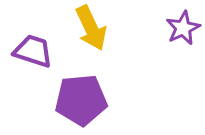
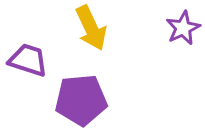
purple trapezoid: moved 5 px left, 9 px down
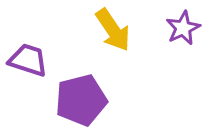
yellow arrow: moved 22 px right, 2 px down; rotated 9 degrees counterclockwise
purple pentagon: rotated 9 degrees counterclockwise
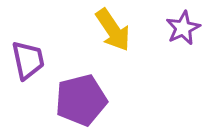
purple trapezoid: rotated 60 degrees clockwise
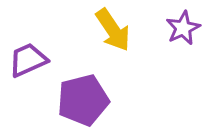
purple trapezoid: rotated 102 degrees counterclockwise
purple pentagon: moved 2 px right
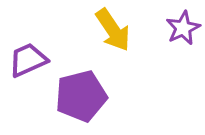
purple pentagon: moved 2 px left, 4 px up
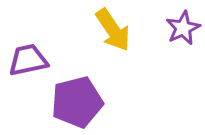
purple trapezoid: rotated 12 degrees clockwise
purple pentagon: moved 4 px left, 6 px down
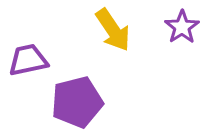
purple star: moved 1 px left, 1 px up; rotated 8 degrees counterclockwise
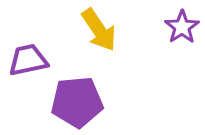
yellow arrow: moved 14 px left
purple pentagon: rotated 9 degrees clockwise
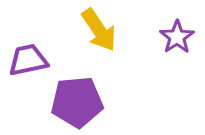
purple star: moved 5 px left, 10 px down
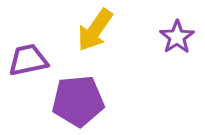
yellow arrow: moved 4 px left; rotated 69 degrees clockwise
purple pentagon: moved 1 px right, 1 px up
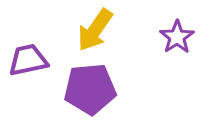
purple pentagon: moved 12 px right, 12 px up
